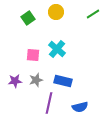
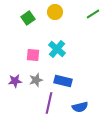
yellow circle: moved 1 px left
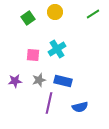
cyan cross: rotated 18 degrees clockwise
gray star: moved 3 px right
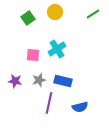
purple star: rotated 16 degrees clockwise
